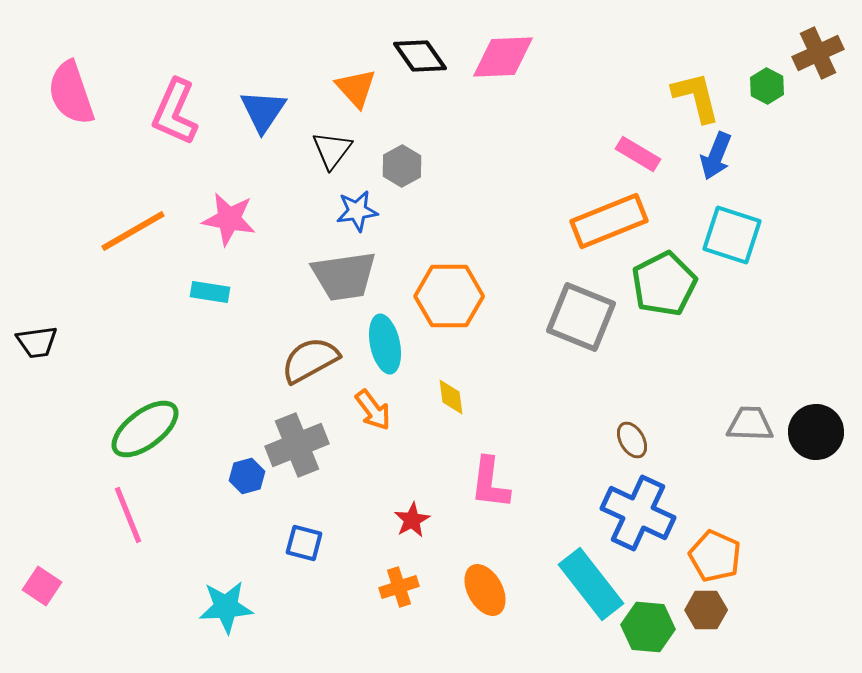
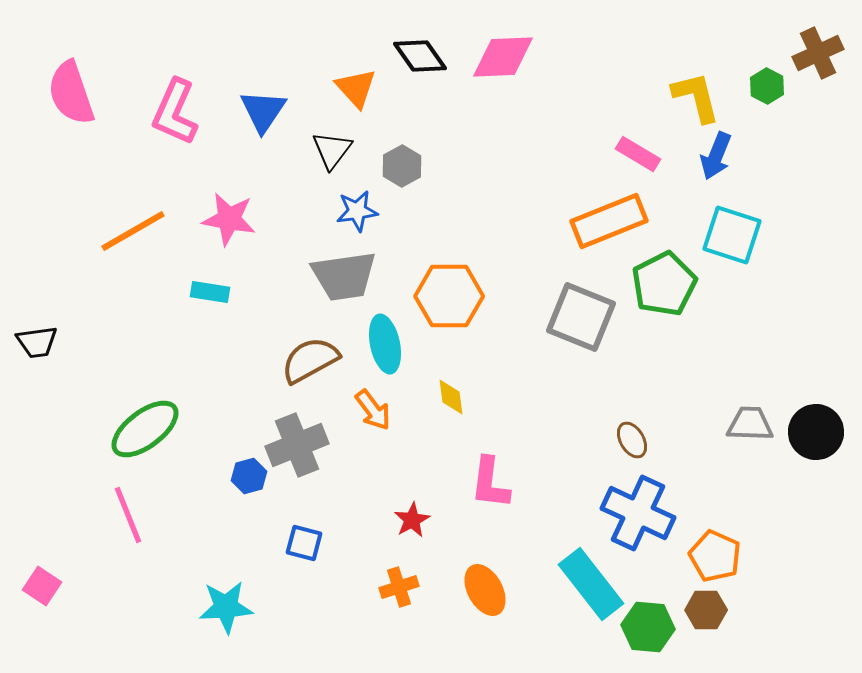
blue hexagon at (247, 476): moved 2 px right
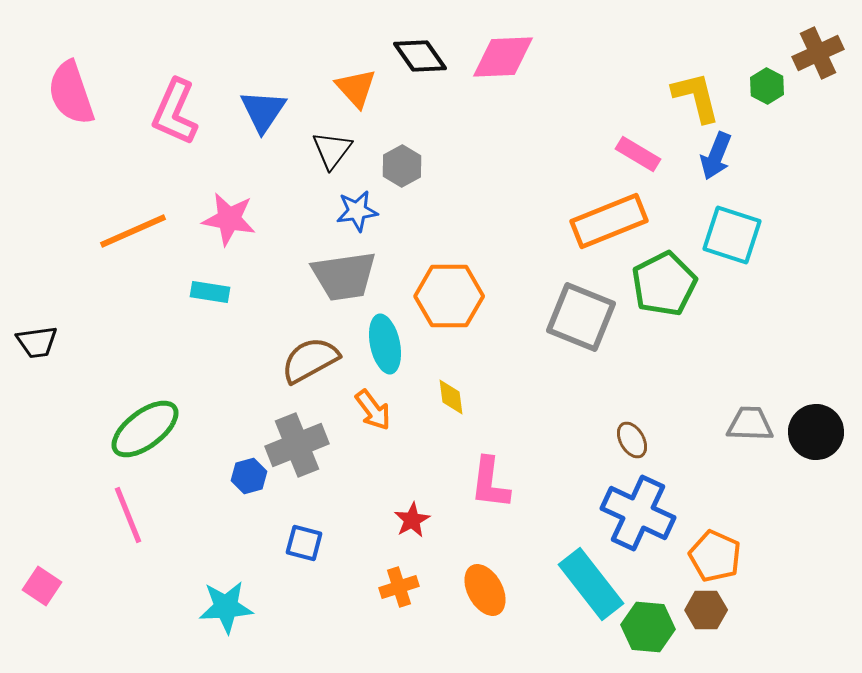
orange line at (133, 231): rotated 6 degrees clockwise
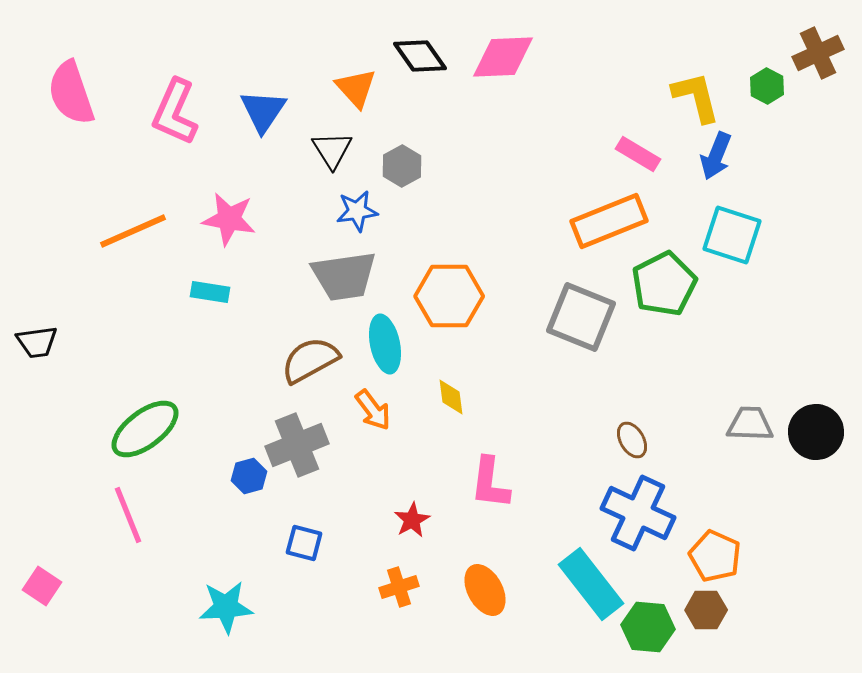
black triangle at (332, 150): rotated 9 degrees counterclockwise
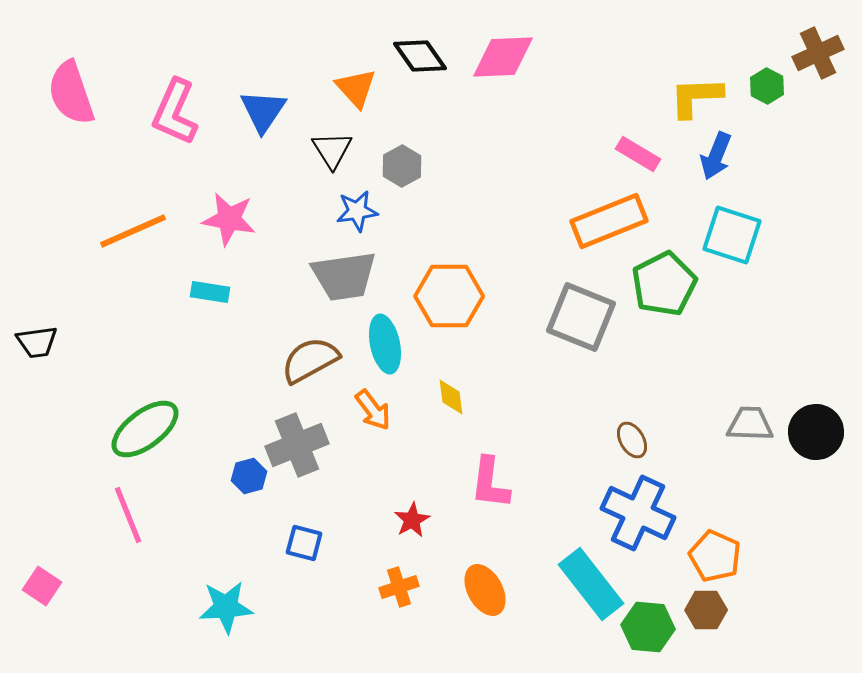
yellow L-shape at (696, 97): rotated 78 degrees counterclockwise
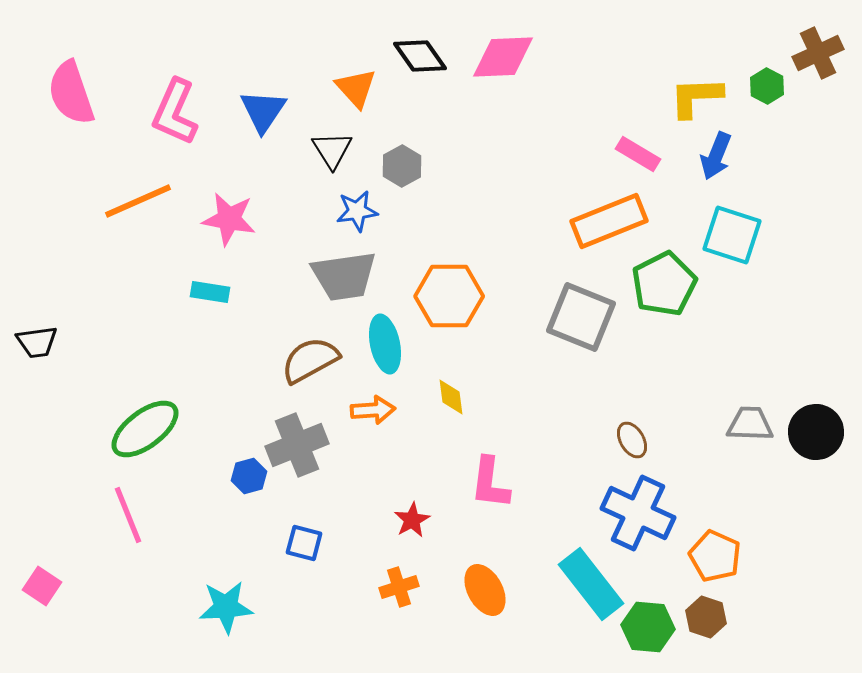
orange line at (133, 231): moved 5 px right, 30 px up
orange arrow at (373, 410): rotated 57 degrees counterclockwise
brown hexagon at (706, 610): moved 7 px down; rotated 18 degrees clockwise
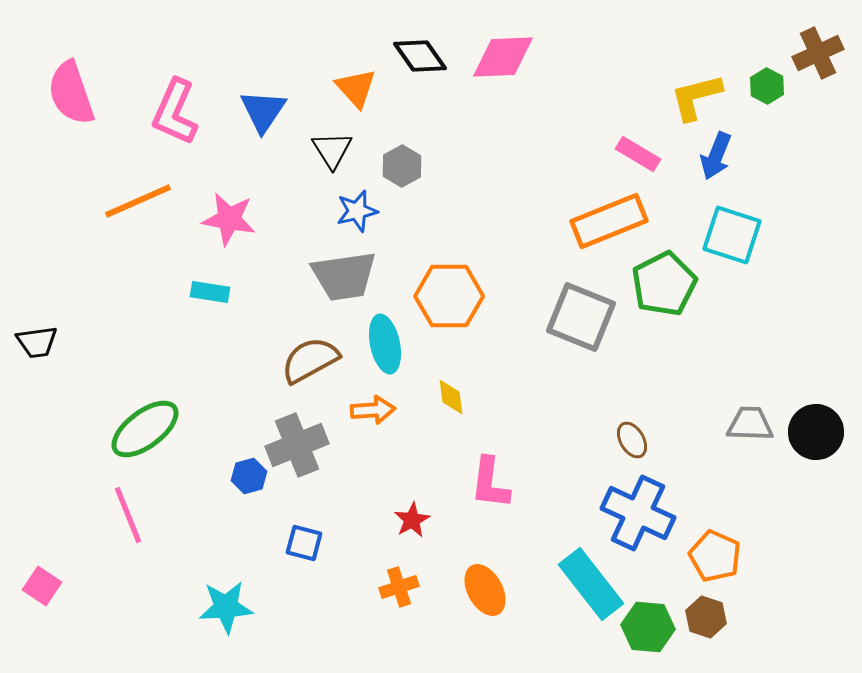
yellow L-shape at (696, 97): rotated 12 degrees counterclockwise
blue star at (357, 211): rotated 6 degrees counterclockwise
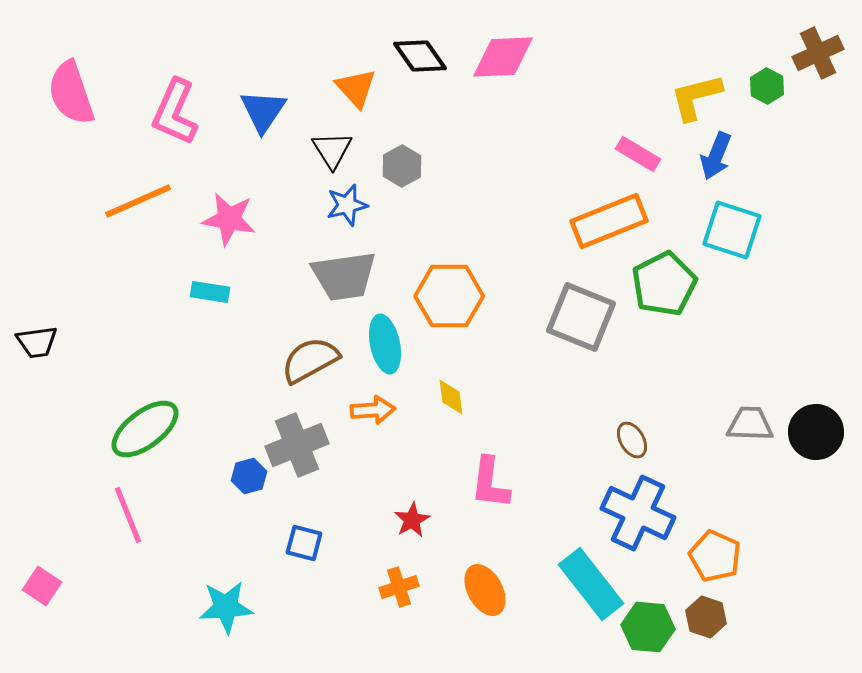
blue star at (357, 211): moved 10 px left, 6 px up
cyan square at (732, 235): moved 5 px up
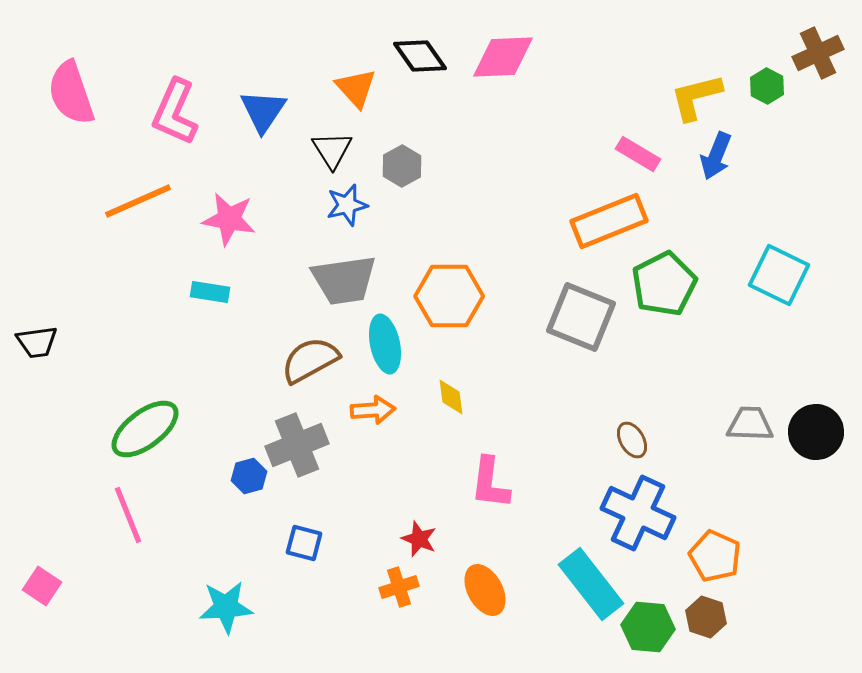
cyan square at (732, 230): moved 47 px right, 45 px down; rotated 8 degrees clockwise
gray trapezoid at (344, 276): moved 4 px down
red star at (412, 520): moved 7 px right, 19 px down; rotated 21 degrees counterclockwise
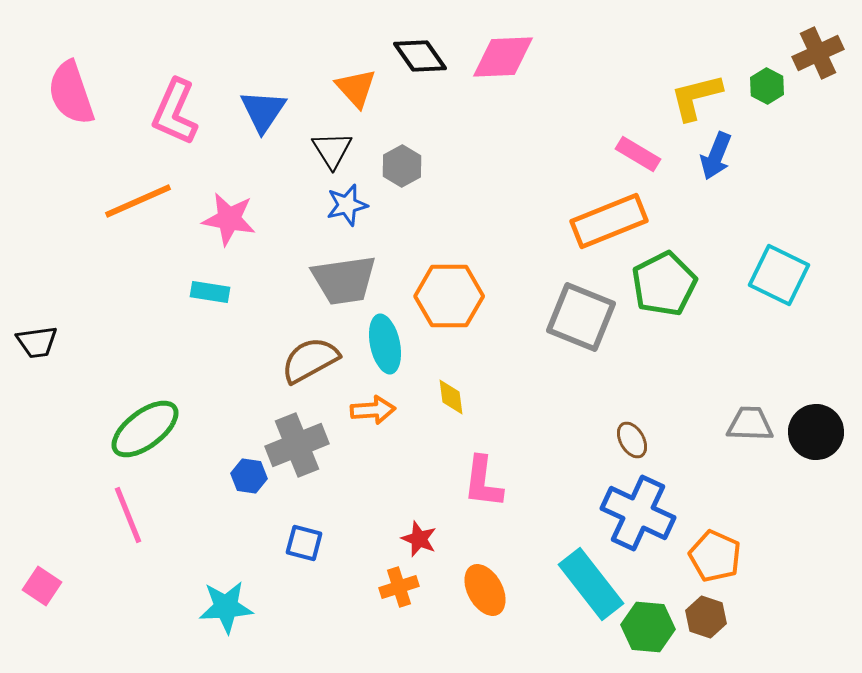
blue hexagon at (249, 476): rotated 24 degrees clockwise
pink L-shape at (490, 483): moved 7 px left, 1 px up
